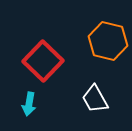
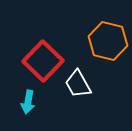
white trapezoid: moved 17 px left, 15 px up
cyan arrow: moved 1 px left, 2 px up
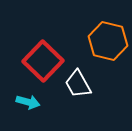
cyan arrow: rotated 85 degrees counterclockwise
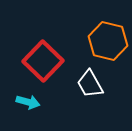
white trapezoid: moved 12 px right
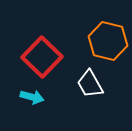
red square: moved 1 px left, 4 px up
cyan arrow: moved 4 px right, 5 px up
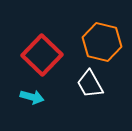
orange hexagon: moved 6 px left, 1 px down
red square: moved 2 px up
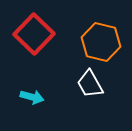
orange hexagon: moved 1 px left
red square: moved 8 px left, 21 px up
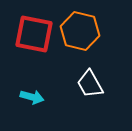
red square: rotated 33 degrees counterclockwise
orange hexagon: moved 21 px left, 11 px up
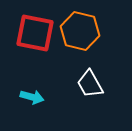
red square: moved 1 px right, 1 px up
